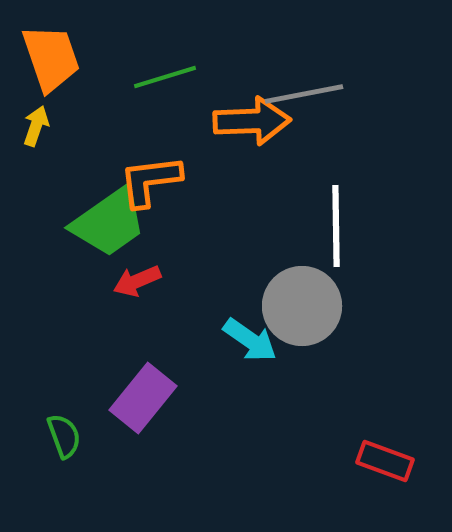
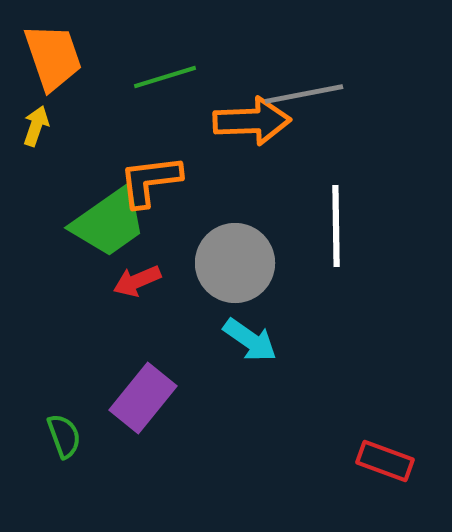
orange trapezoid: moved 2 px right, 1 px up
gray circle: moved 67 px left, 43 px up
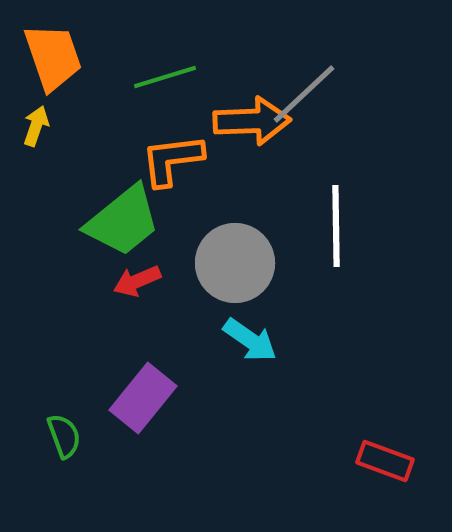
gray line: rotated 32 degrees counterclockwise
orange L-shape: moved 22 px right, 21 px up
green trapezoid: moved 14 px right, 1 px up; rotated 4 degrees counterclockwise
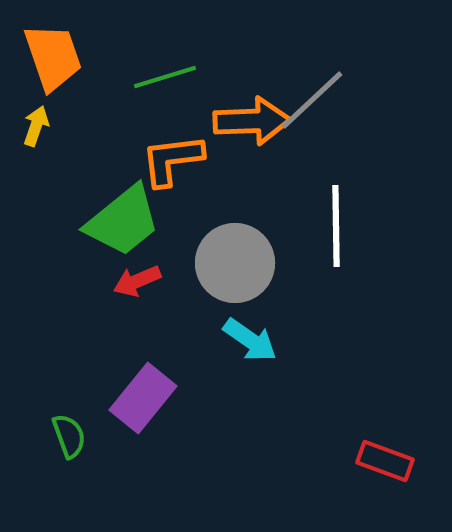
gray line: moved 8 px right, 6 px down
green semicircle: moved 5 px right
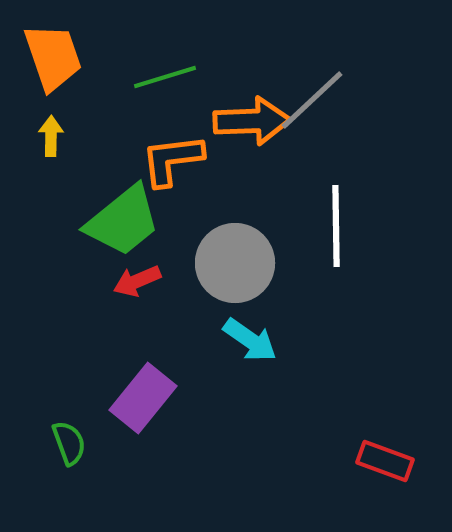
yellow arrow: moved 15 px right, 10 px down; rotated 18 degrees counterclockwise
green semicircle: moved 7 px down
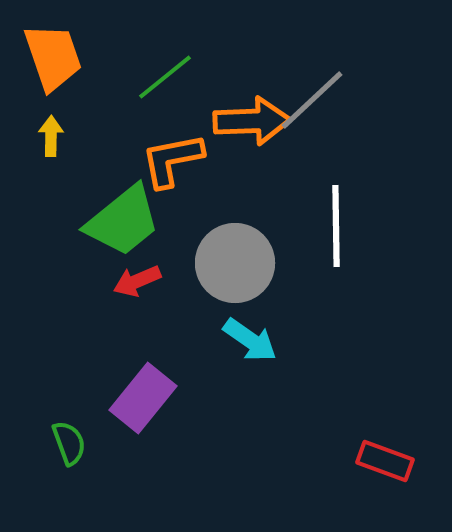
green line: rotated 22 degrees counterclockwise
orange L-shape: rotated 4 degrees counterclockwise
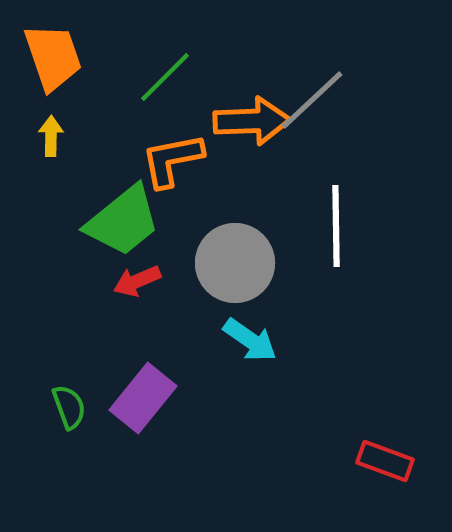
green line: rotated 6 degrees counterclockwise
green semicircle: moved 36 px up
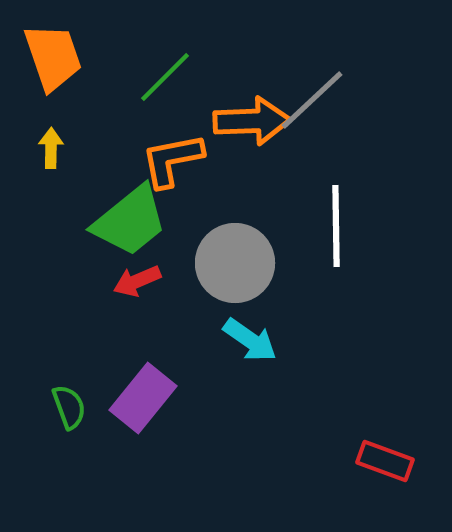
yellow arrow: moved 12 px down
green trapezoid: moved 7 px right
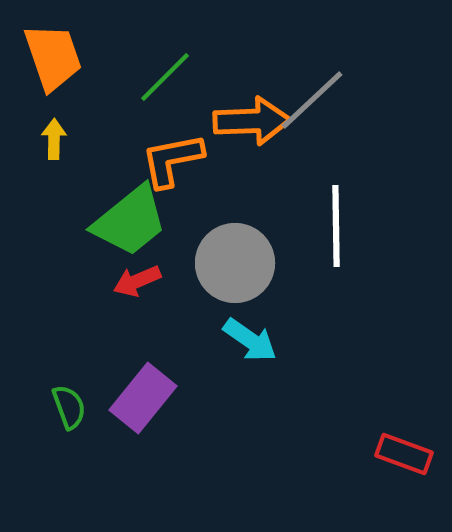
yellow arrow: moved 3 px right, 9 px up
red rectangle: moved 19 px right, 7 px up
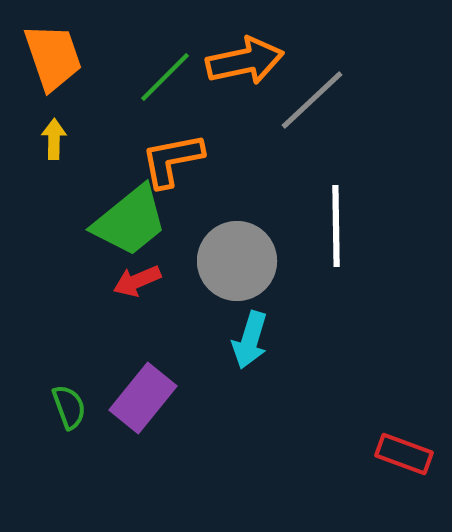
orange arrow: moved 7 px left, 60 px up; rotated 10 degrees counterclockwise
gray circle: moved 2 px right, 2 px up
cyan arrow: rotated 72 degrees clockwise
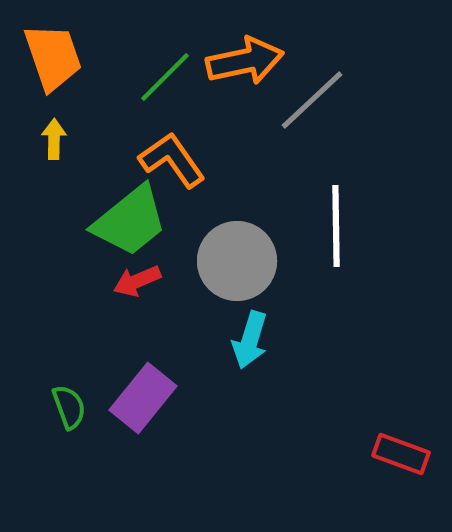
orange L-shape: rotated 66 degrees clockwise
red rectangle: moved 3 px left
